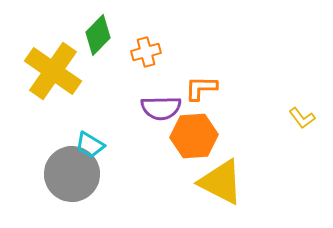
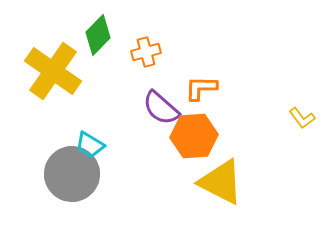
purple semicircle: rotated 42 degrees clockwise
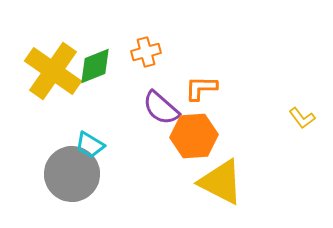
green diamond: moved 3 px left, 31 px down; rotated 24 degrees clockwise
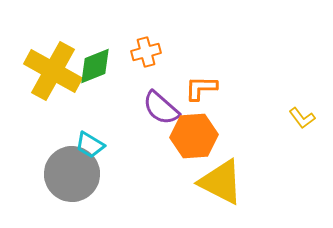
yellow cross: rotated 6 degrees counterclockwise
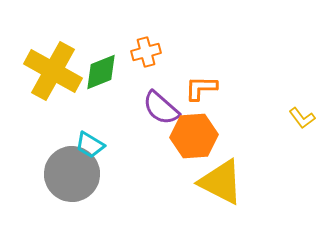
green diamond: moved 6 px right, 6 px down
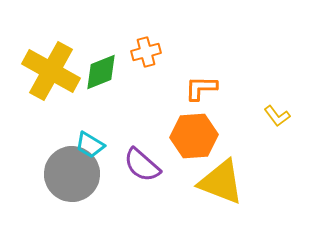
yellow cross: moved 2 px left
purple semicircle: moved 19 px left, 57 px down
yellow L-shape: moved 25 px left, 2 px up
yellow triangle: rotated 6 degrees counterclockwise
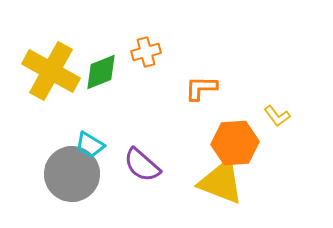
orange hexagon: moved 41 px right, 7 px down
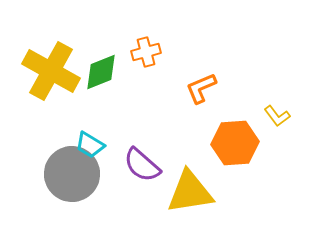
orange L-shape: rotated 24 degrees counterclockwise
yellow triangle: moved 31 px left, 10 px down; rotated 30 degrees counterclockwise
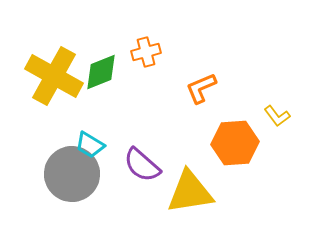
yellow cross: moved 3 px right, 5 px down
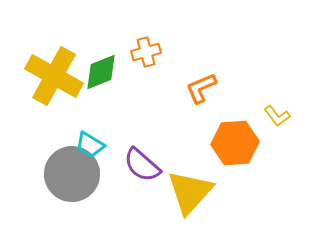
yellow triangle: rotated 39 degrees counterclockwise
